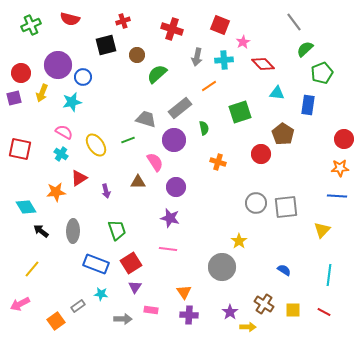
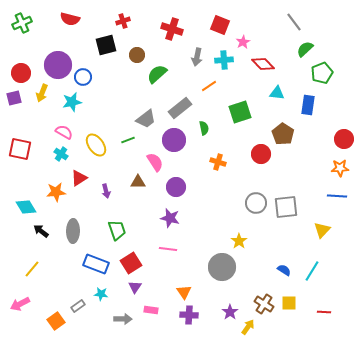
green cross at (31, 25): moved 9 px left, 2 px up
gray trapezoid at (146, 119): rotated 125 degrees clockwise
cyan line at (329, 275): moved 17 px left, 4 px up; rotated 25 degrees clockwise
yellow square at (293, 310): moved 4 px left, 7 px up
red line at (324, 312): rotated 24 degrees counterclockwise
yellow arrow at (248, 327): rotated 56 degrees counterclockwise
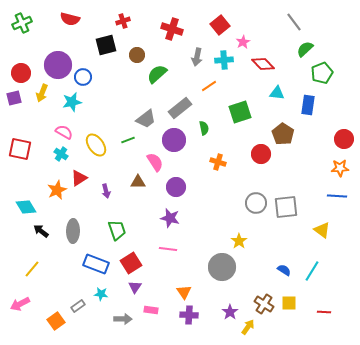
red square at (220, 25): rotated 30 degrees clockwise
orange star at (56, 192): moved 1 px right, 2 px up; rotated 18 degrees counterclockwise
yellow triangle at (322, 230): rotated 36 degrees counterclockwise
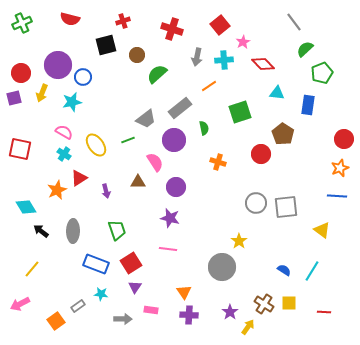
cyan cross at (61, 154): moved 3 px right
orange star at (340, 168): rotated 18 degrees counterclockwise
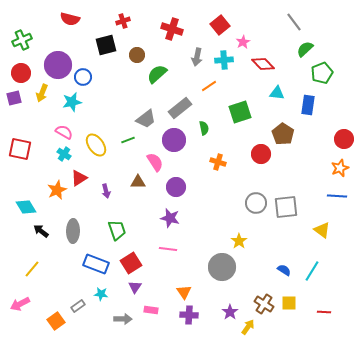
green cross at (22, 23): moved 17 px down
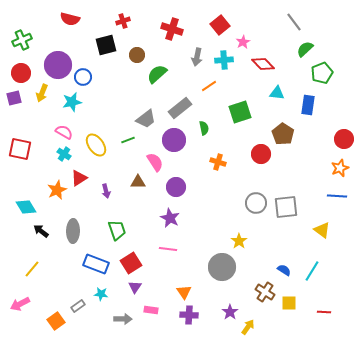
purple star at (170, 218): rotated 12 degrees clockwise
brown cross at (264, 304): moved 1 px right, 12 px up
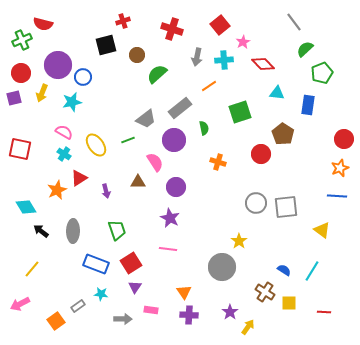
red semicircle at (70, 19): moved 27 px left, 5 px down
